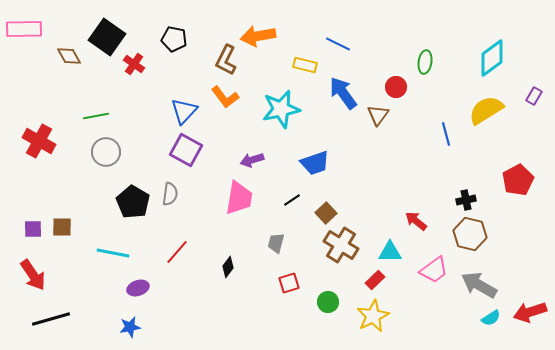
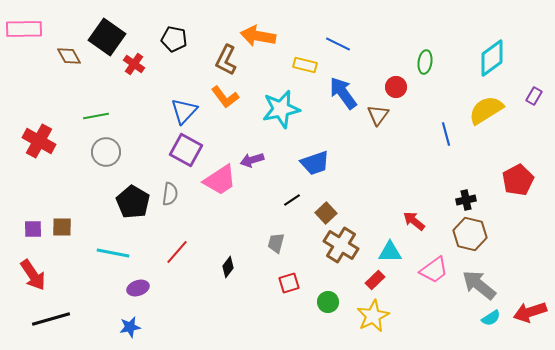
orange arrow at (258, 36): rotated 20 degrees clockwise
pink trapezoid at (239, 198): moved 19 px left, 18 px up; rotated 48 degrees clockwise
red arrow at (416, 221): moved 2 px left
gray arrow at (479, 285): rotated 9 degrees clockwise
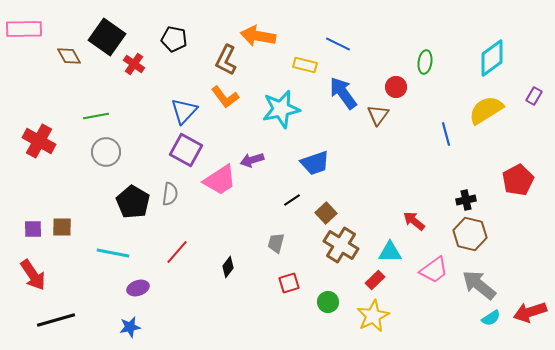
black line at (51, 319): moved 5 px right, 1 px down
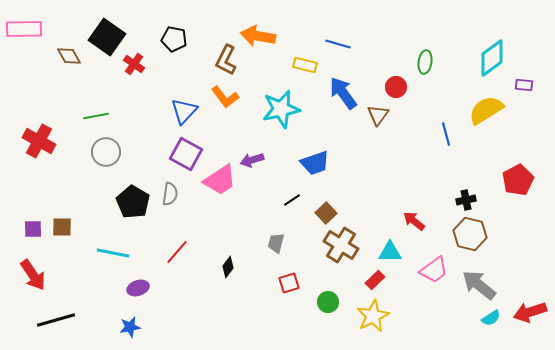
blue line at (338, 44): rotated 10 degrees counterclockwise
purple rectangle at (534, 96): moved 10 px left, 11 px up; rotated 66 degrees clockwise
purple square at (186, 150): moved 4 px down
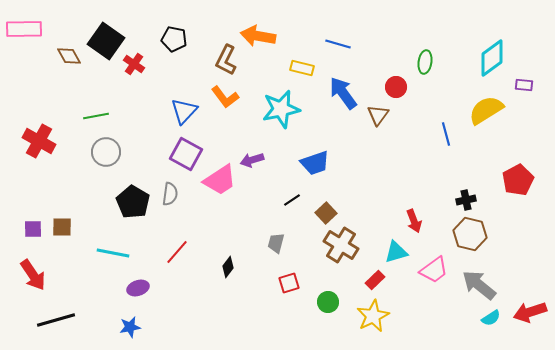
black square at (107, 37): moved 1 px left, 4 px down
yellow rectangle at (305, 65): moved 3 px left, 3 px down
red arrow at (414, 221): rotated 150 degrees counterclockwise
cyan triangle at (390, 252): moved 6 px right; rotated 15 degrees counterclockwise
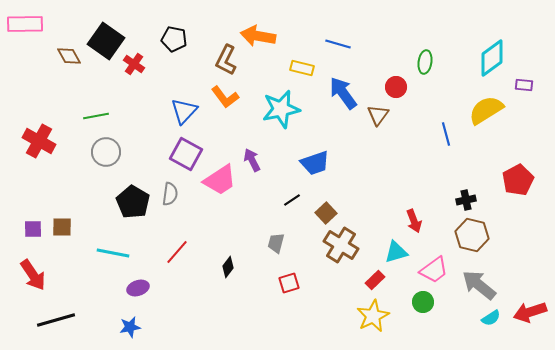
pink rectangle at (24, 29): moved 1 px right, 5 px up
purple arrow at (252, 160): rotated 80 degrees clockwise
brown hexagon at (470, 234): moved 2 px right, 1 px down
green circle at (328, 302): moved 95 px right
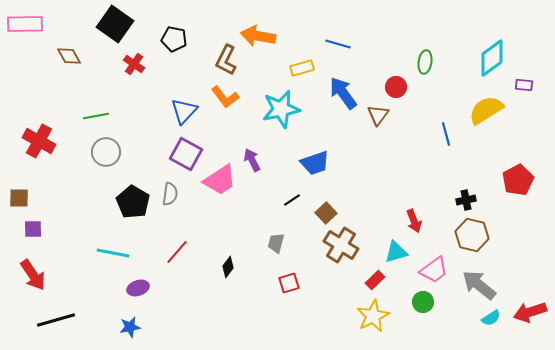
black square at (106, 41): moved 9 px right, 17 px up
yellow rectangle at (302, 68): rotated 30 degrees counterclockwise
brown square at (62, 227): moved 43 px left, 29 px up
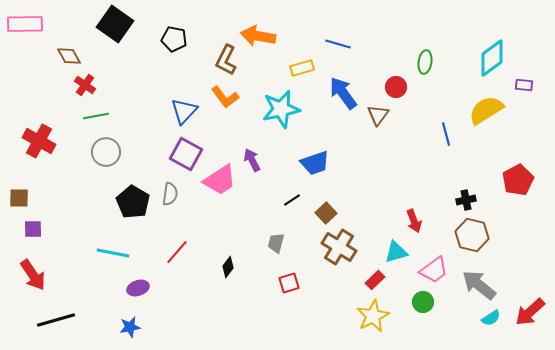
red cross at (134, 64): moved 49 px left, 21 px down
brown cross at (341, 245): moved 2 px left, 2 px down
red arrow at (530, 312): rotated 24 degrees counterclockwise
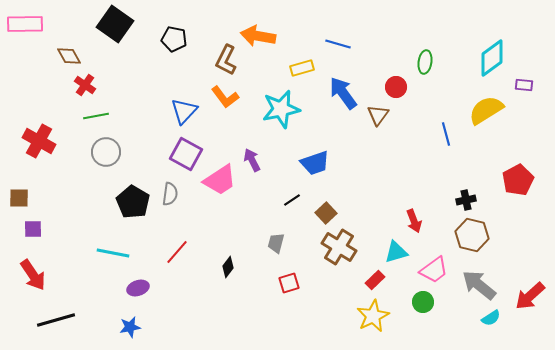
red arrow at (530, 312): moved 16 px up
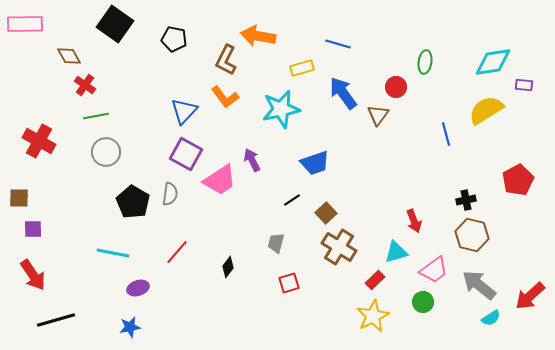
cyan diamond at (492, 58): moved 1 px right, 4 px down; rotated 27 degrees clockwise
